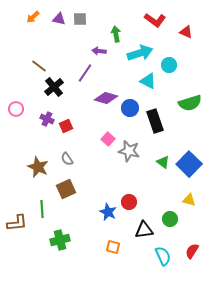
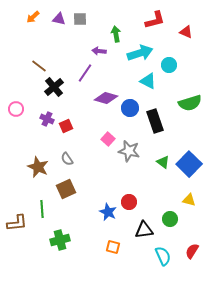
red L-shape: rotated 50 degrees counterclockwise
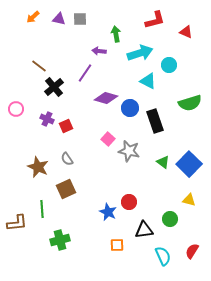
orange square: moved 4 px right, 2 px up; rotated 16 degrees counterclockwise
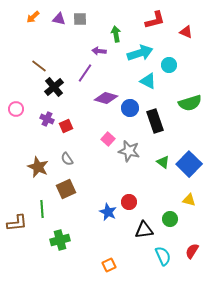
orange square: moved 8 px left, 20 px down; rotated 24 degrees counterclockwise
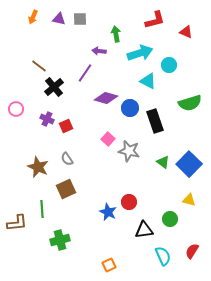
orange arrow: rotated 24 degrees counterclockwise
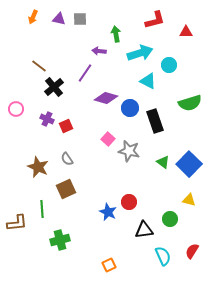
red triangle: rotated 24 degrees counterclockwise
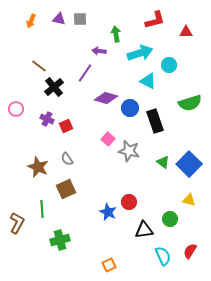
orange arrow: moved 2 px left, 4 px down
brown L-shape: rotated 55 degrees counterclockwise
red semicircle: moved 2 px left
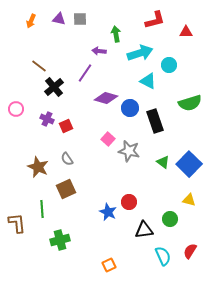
brown L-shape: rotated 35 degrees counterclockwise
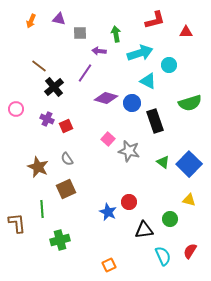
gray square: moved 14 px down
blue circle: moved 2 px right, 5 px up
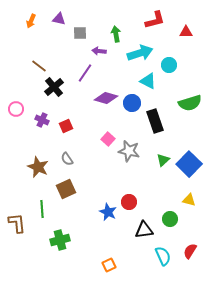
purple cross: moved 5 px left, 1 px down
green triangle: moved 2 px up; rotated 40 degrees clockwise
